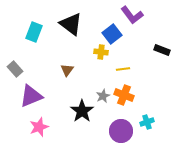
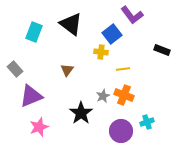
black star: moved 1 px left, 2 px down
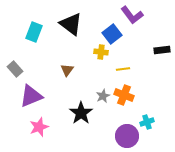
black rectangle: rotated 28 degrees counterclockwise
purple circle: moved 6 px right, 5 px down
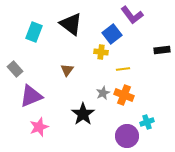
gray star: moved 3 px up
black star: moved 2 px right, 1 px down
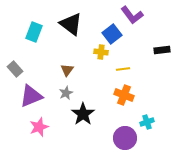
gray star: moved 37 px left
purple circle: moved 2 px left, 2 px down
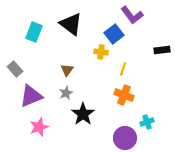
blue square: moved 2 px right
yellow line: rotated 64 degrees counterclockwise
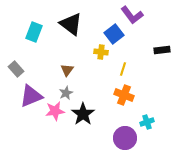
gray rectangle: moved 1 px right
pink star: moved 16 px right, 16 px up; rotated 12 degrees clockwise
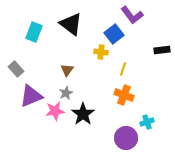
purple circle: moved 1 px right
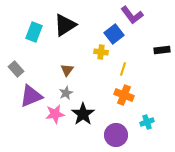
black triangle: moved 6 px left, 1 px down; rotated 50 degrees clockwise
pink star: moved 3 px down
purple circle: moved 10 px left, 3 px up
